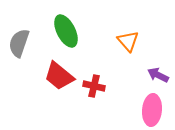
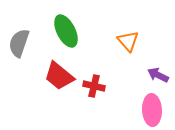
pink ellipse: rotated 8 degrees counterclockwise
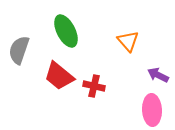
gray semicircle: moved 7 px down
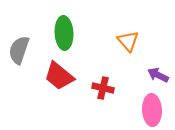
green ellipse: moved 2 px left, 2 px down; rotated 24 degrees clockwise
red cross: moved 9 px right, 2 px down
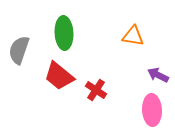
orange triangle: moved 5 px right, 5 px up; rotated 40 degrees counterclockwise
red cross: moved 7 px left, 2 px down; rotated 20 degrees clockwise
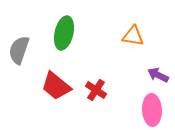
green ellipse: rotated 16 degrees clockwise
red trapezoid: moved 3 px left, 10 px down
